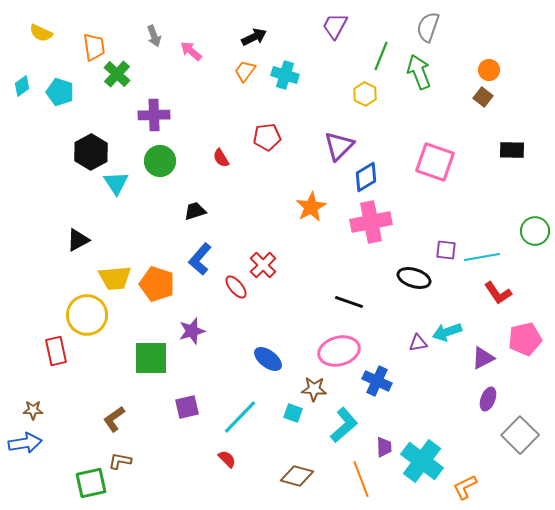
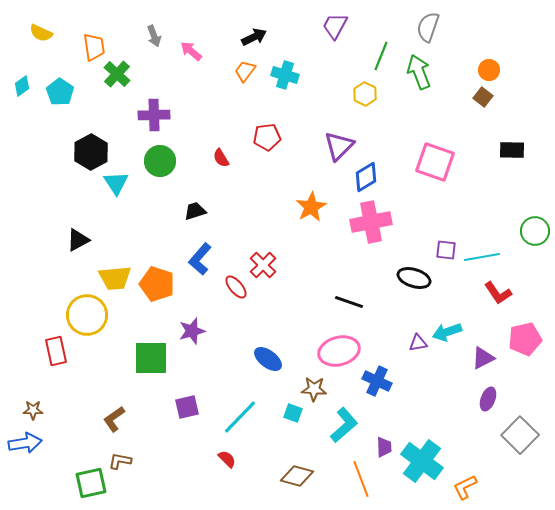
cyan pentagon at (60, 92): rotated 16 degrees clockwise
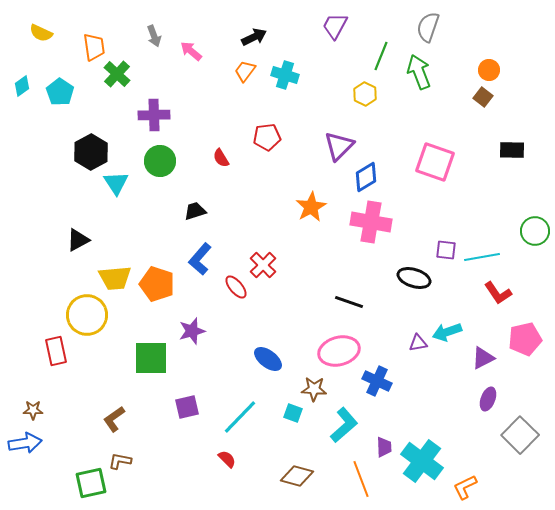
pink cross at (371, 222): rotated 21 degrees clockwise
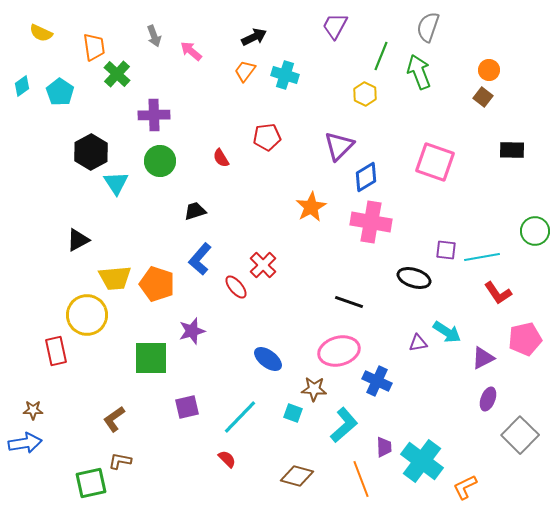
cyan arrow at (447, 332): rotated 128 degrees counterclockwise
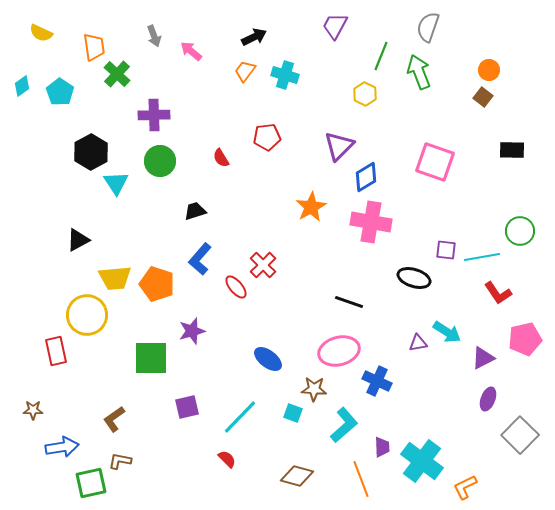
green circle at (535, 231): moved 15 px left
blue arrow at (25, 443): moved 37 px right, 4 px down
purple trapezoid at (384, 447): moved 2 px left
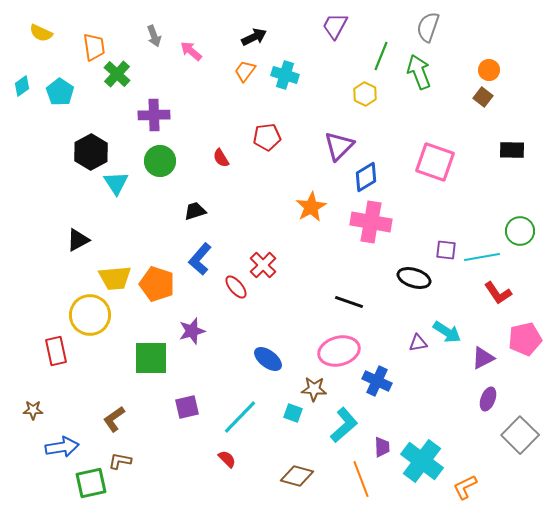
yellow circle at (87, 315): moved 3 px right
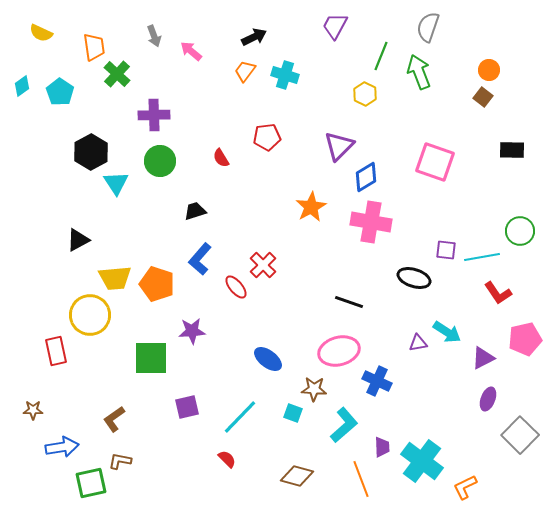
purple star at (192, 331): rotated 12 degrees clockwise
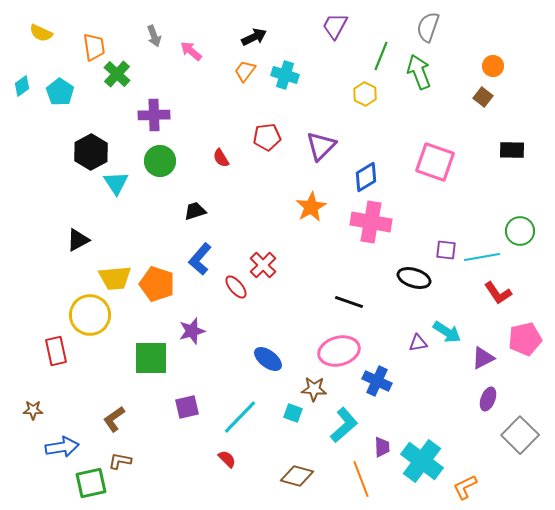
orange circle at (489, 70): moved 4 px right, 4 px up
purple triangle at (339, 146): moved 18 px left
purple star at (192, 331): rotated 12 degrees counterclockwise
